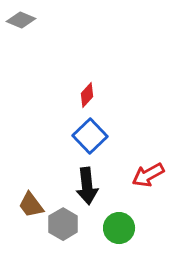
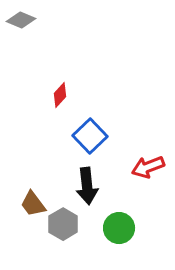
red diamond: moved 27 px left
red arrow: moved 8 px up; rotated 8 degrees clockwise
brown trapezoid: moved 2 px right, 1 px up
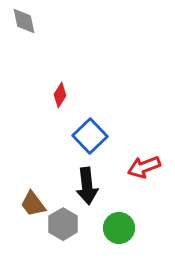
gray diamond: moved 3 px right, 1 px down; rotated 56 degrees clockwise
red diamond: rotated 10 degrees counterclockwise
red arrow: moved 4 px left
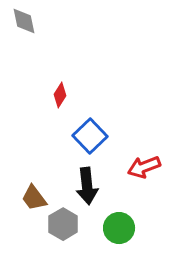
brown trapezoid: moved 1 px right, 6 px up
